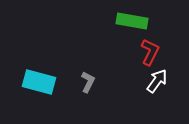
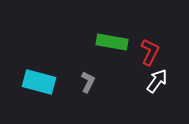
green rectangle: moved 20 px left, 21 px down
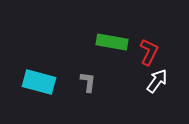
red L-shape: moved 1 px left
gray L-shape: rotated 20 degrees counterclockwise
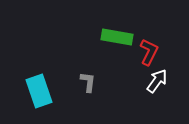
green rectangle: moved 5 px right, 5 px up
cyan rectangle: moved 9 px down; rotated 56 degrees clockwise
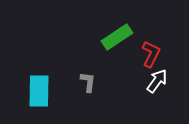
green rectangle: rotated 44 degrees counterclockwise
red L-shape: moved 2 px right, 2 px down
cyan rectangle: rotated 20 degrees clockwise
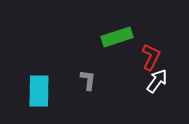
green rectangle: rotated 16 degrees clockwise
red L-shape: moved 3 px down
gray L-shape: moved 2 px up
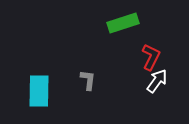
green rectangle: moved 6 px right, 14 px up
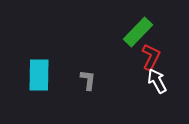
green rectangle: moved 15 px right, 9 px down; rotated 28 degrees counterclockwise
white arrow: rotated 65 degrees counterclockwise
cyan rectangle: moved 16 px up
